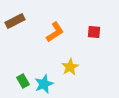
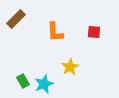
brown rectangle: moved 1 px right, 2 px up; rotated 18 degrees counterclockwise
orange L-shape: rotated 120 degrees clockwise
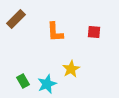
yellow star: moved 1 px right, 2 px down
cyan star: moved 3 px right
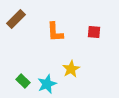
green rectangle: rotated 16 degrees counterclockwise
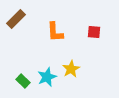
cyan star: moved 7 px up
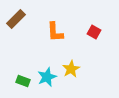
red square: rotated 24 degrees clockwise
green rectangle: rotated 24 degrees counterclockwise
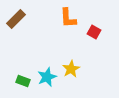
orange L-shape: moved 13 px right, 14 px up
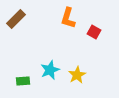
orange L-shape: rotated 20 degrees clockwise
yellow star: moved 6 px right, 6 px down
cyan star: moved 3 px right, 7 px up
green rectangle: rotated 24 degrees counterclockwise
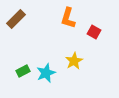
cyan star: moved 4 px left, 3 px down
yellow star: moved 3 px left, 14 px up
green rectangle: moved 10 px up; rotated 24 degrees counterclockwise
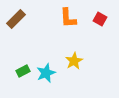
orange L-shape: rotated 20 degrees counterclockwise
red square: moved 6 px right, 13 px up
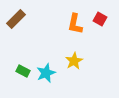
orange L-shape: moved 7 px right, 6 px down; rotated 15 degrees clockwise
green rectangle: rotated 56 degrees clockwise
